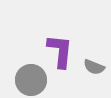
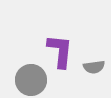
gray semicircle: rotated 30 degrees counterclockwise
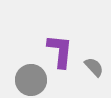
gray semicircle: rotated 125 degrees counterclockwise
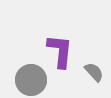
gray semicircle: moved 5 px down
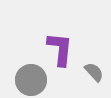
purple L-shape: moved 2 px up
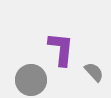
purple L-shape: moved 1 px right
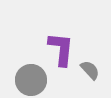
gray semicircle: moved 4 px left, 2 px up
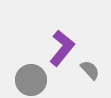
purple L-shape: moved 1 px right, 1 px up; rotated 33 degrees clockwise
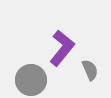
gray semicircle: rotated 20 degrees clockwise
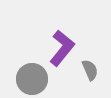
gray circle: moved 1 px right, 1 px up
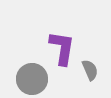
purple L-shape: rotated 30 degrees counterclockwise
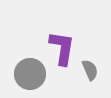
gray circle: moved 2 px left, 5 px up
